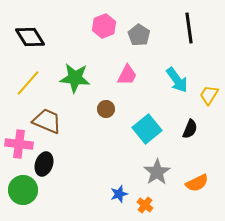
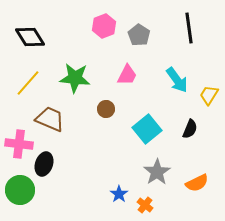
brown trapezoid: moved 3 px right, 2 px up
green circle: moved 3 px left
blue star: rotated 18 degrees counterclockwise
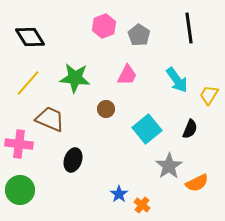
black ellipse: moved 29 px right, 4 px up
gray star: moved 12 px right, 6 px up
orange cross: moved 3 px left
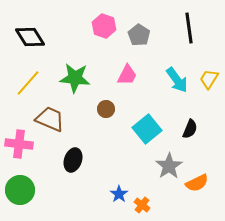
pink hexagon: rotated 20 degrees counterclockwise
yellow trapezoid: moved 16 px up
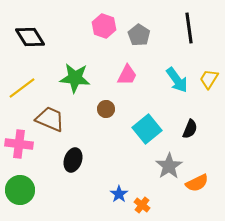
yellow line: moved 6 px left, 5 px down; rotated 12 degrees clockwise
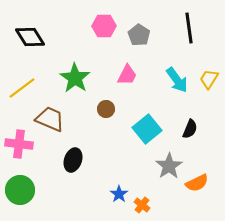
pink hexagon: rotated 20 degrees counterclockwise
green star: rotated 28 degrees clockwise
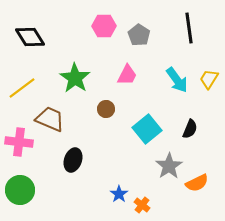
pink cross: moved 2 px up
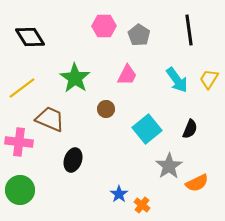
black line: moved 2 px down
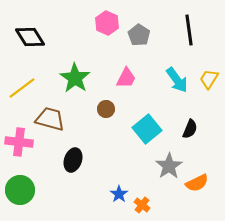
pink hexagon: moved 3 px right, 3 px up; rotated 25 degrees clockwise
pink trapezoid: moved 1 px left, 3 px down
brown trapezoid: rotated 8 degrees counterclockwise
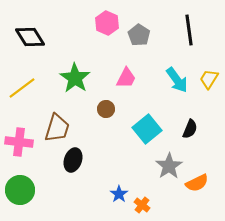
brown trapezoid: moved 7 px right, 9 px down; rotated 92 degrees clockwise
